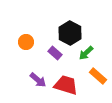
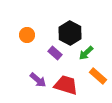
orange circle: moved 1 px right, 7 px up
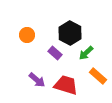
purple arrow: moved 1 px left
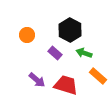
black hexagon: moved 3 px up
green arrow: moved 2 px left; rotated 63 degrees clockwise
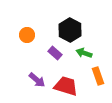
orange rectangle: rotated 30 degrees clockwise
red trapezoid: moved 1 px down
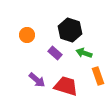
black hexagon: rotated 10 degrees counterclockwise
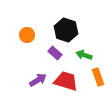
black hexagon: moved 4 px left
green arrow: moved 2 px down
orange rectangle: moved 1 px down
purple arrow: moved 1 px right; rotated 72 degrees counterclockwise
red trapezoid: moved 5 px up
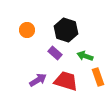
orange circle: moved 5 px up
green arrow: moved 1 px right, 1 px down
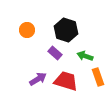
purple arrow: moved 1 px up
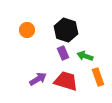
purple rectangle: moved 8 px right; rotated 24 degrees clockwise
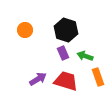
orange circle: moved 2 px left
